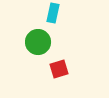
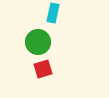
red square: moved 16 px left
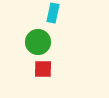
red square: rotated 18 degrees clockwise
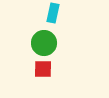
green circle: moved 6 px right, 1 px down
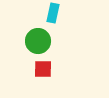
green circle: moved 6 px left, 2 px up
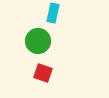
red square: moved 4 px down; rotated 18 degrees clockwise
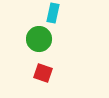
green circle: moved 1 px right, 2 px up
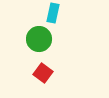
red square: rotated 18 degrees clockwise
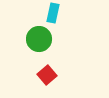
red square: moved 4 px right, 2 px down; rotated 12 degrees clockwise
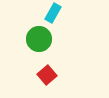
cyan rectangle: rotated 18 degrees clockwise
